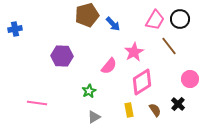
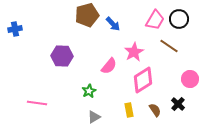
black circle: moved 1 px left
brown line: rotated 18 degrees counterclockwise
pink diamond: moved 1 px right, 2 px up
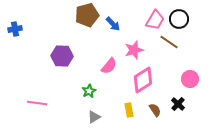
brown line: moved 4 px up
pink star: moved 2 px up; rotated 12 degrees clockwise
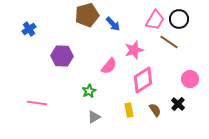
blue cross: moved 14 px right; rotated 24 degrees counterclockwise
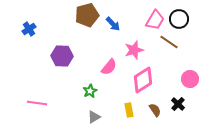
pink semicircle: moved 1 px down
green star: moved 1 px right
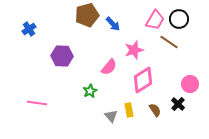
pink circle: moved 5 px down
gray triangle: moved 17 px right, 1 px up; rotated 40 degrees counterclockwise
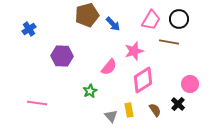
pink trapezoid: moved 4 px left
brown line: rotated 24 degrees counterclockwise
pink star: moved 1 px down
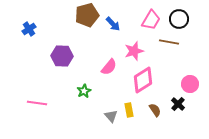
green star: moved 6 px left
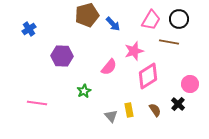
pink diamond: moved 5 px right, 4 px up
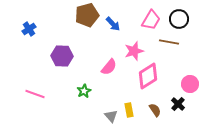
pink line: moved 2 px left, 9 px up; rotated 12 degrees clockwise
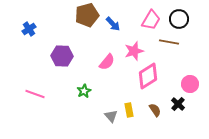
pink semicircle: moved 2 px left, 5 px up
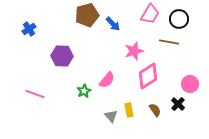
pink trapezoid: moved 1 px left, 6 px up
pink semicircle: moved 18 px down
